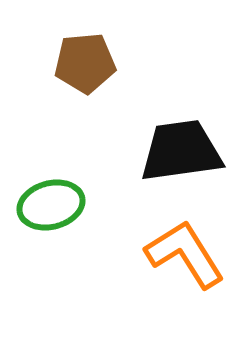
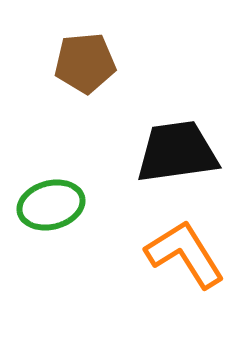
black trapezoid: moved 4 px left, 1 px down
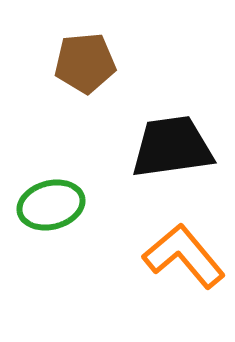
black trapezoid: moved 5 px left, 5 px up
orange L-shape: moved 1 px left, 2 px down; rotated 8 degrees counterclockwise
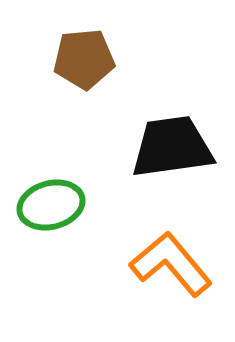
brown pentagon: moved 1 px left, 4 px up
orange L-shape: moved 13 px left, 8 px down
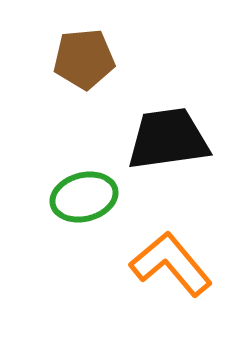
black trapezoid: moved 4 px left, 8 px up
green ellipse: moved 33 px right, 8 px up
